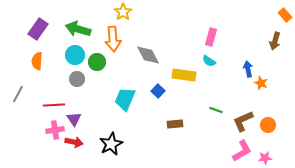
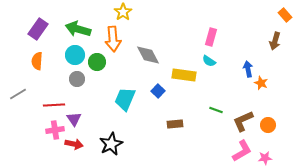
gray line: rotated 30 degrees clockwise
red arrow: moved 2 px down
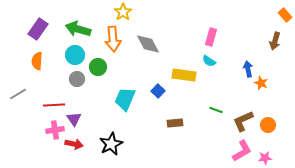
gray diamond: moved 11 px up
green circle: moved 1 px right, 5 px down
brown rectangle: moved 1 px up
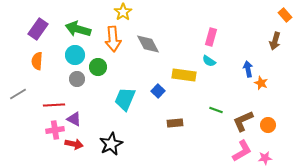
purple triangle: rotated 28 degrees counterclockwise
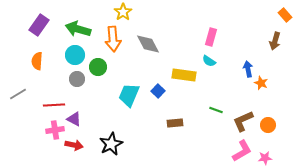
purple rectangle: moved 1 px right, 4 px up
cyan trapezoid: moved 4 px right, 4 px up
red arrow: moved 1 px down
